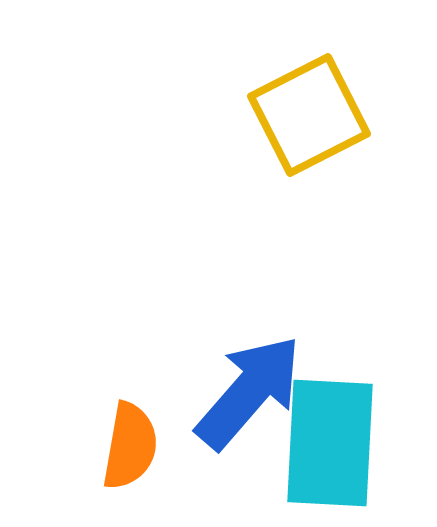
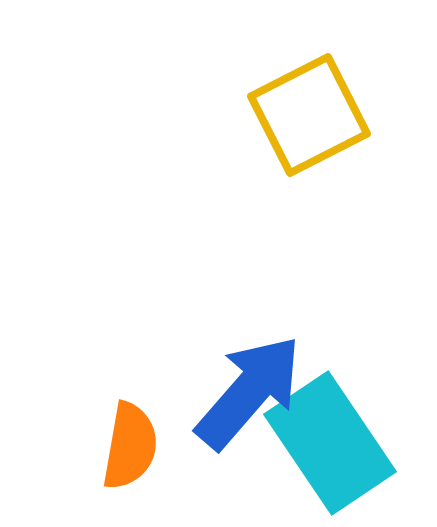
cyan rectangle: rotated 37 degrees counterclockwise
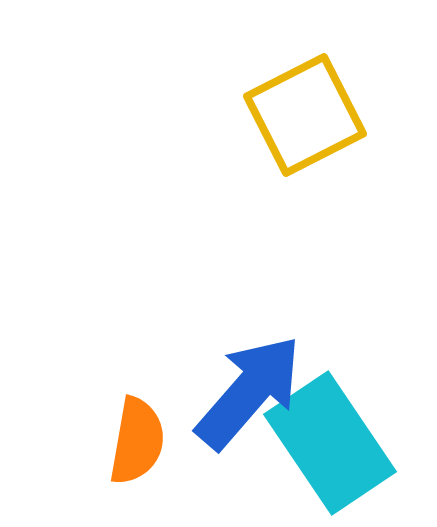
yellow square: moved 4 px left
orange semicircle: moved 7 px right, 5 px up
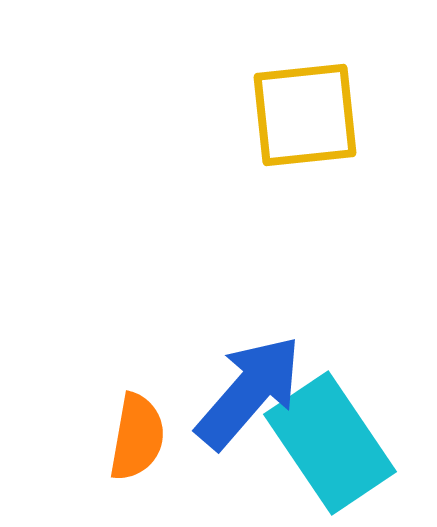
yellow square: rotated 21 degrees clockwise
orange semicircle: moved 4 px up
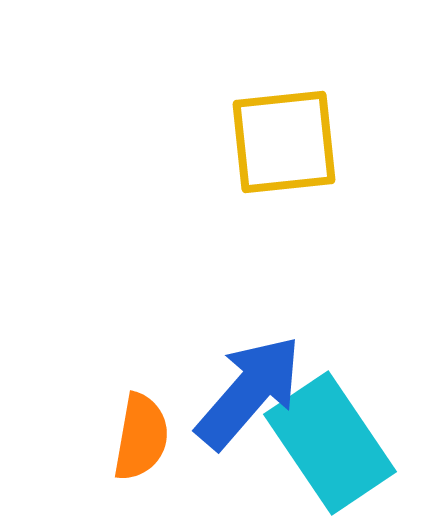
yellow square: moved 21 px left, 27 px down
orange semicircle: moved 4 px right
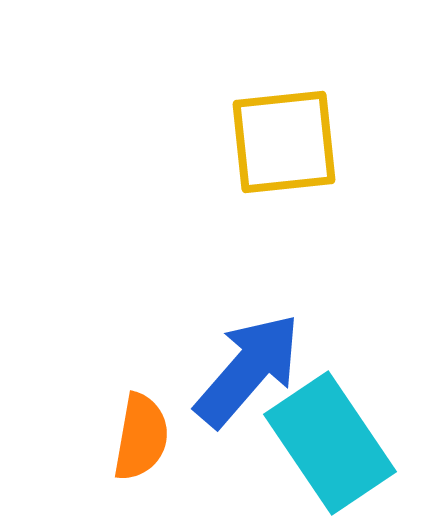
blue arrow: moved 1 px left, 22 px up
